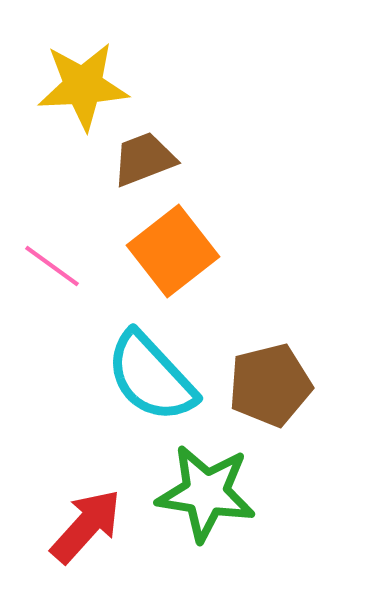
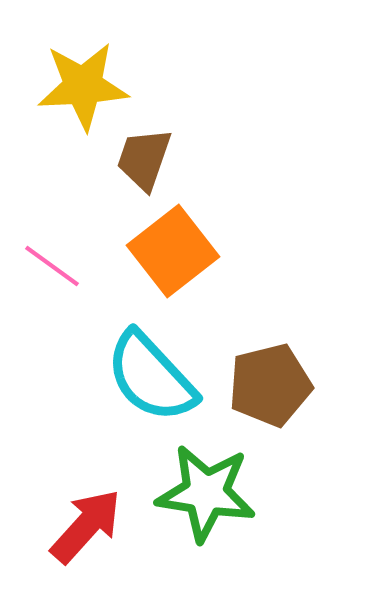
brown trapezoid: rotated 50 degrees counterclockwise
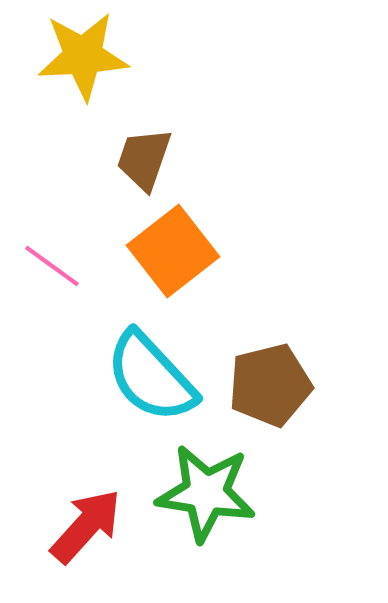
yellow star: moved 30 px up
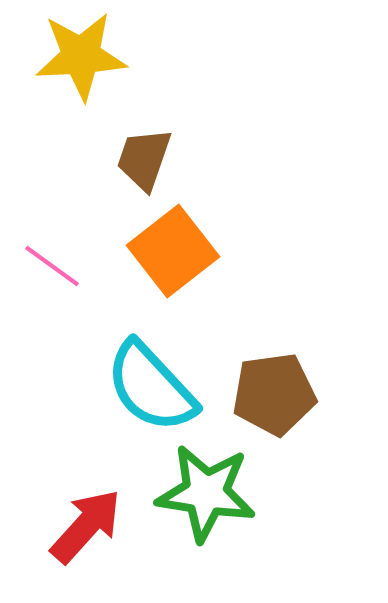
yellow star: moved 2 px left
cyan semicircle: moved 10 px down
brown pentagon: moved 4 px right, 9 px down; rotated 6 degrees clockwise
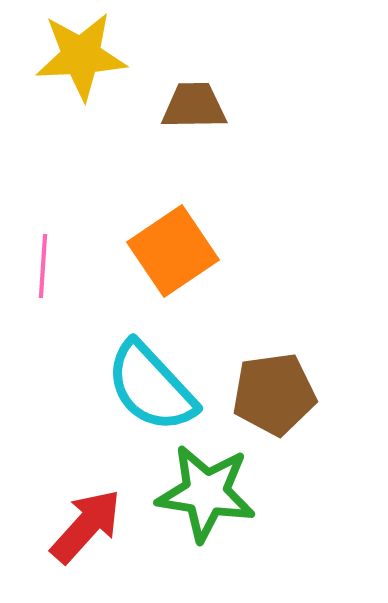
brown trapezoid: moved 50 px right, 53 px up; rotated 70 degrees clockwise
orange square: rotated 4 degrees clockwise
pink line: moved 9 px left; rotated 58 degrees clockwise
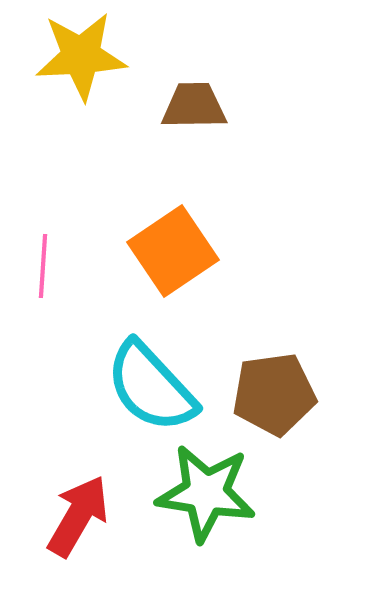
red arrow: moved 8 px left, 10 px up; rotated 12 degrees counterclockwise
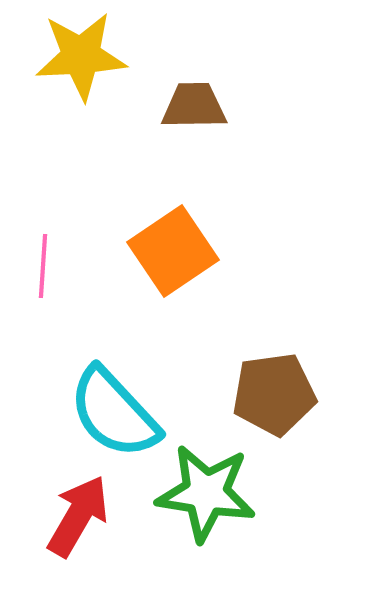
cyan semicircle: moved 37 px left, 26 px down
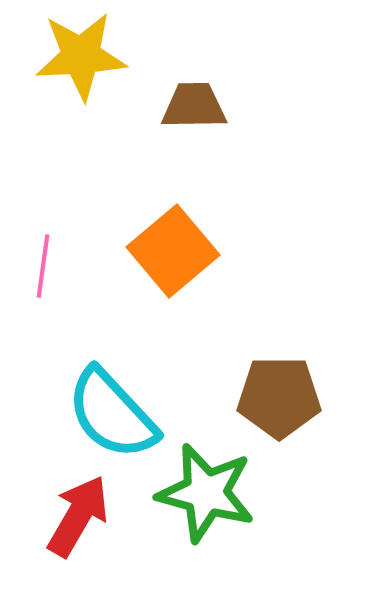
orange square: rotated 6 degrees counterclockwise
pink line: rotated 4 degrees clockwise
brown pentagon: moved 5 px right, 3 px down; rotated 8 degrees clockwise
cyan semicircle: moved 2 px left, 1 px down
green star: rotated 6 degrees clockwise
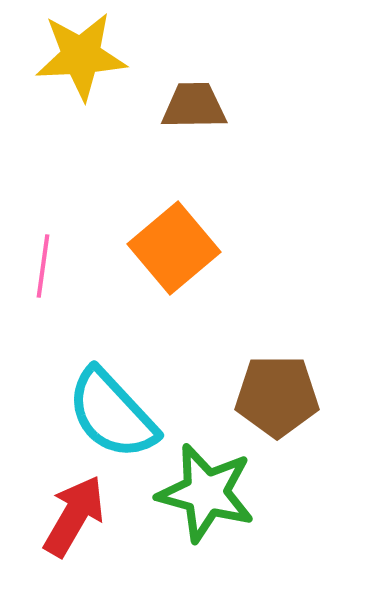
orange square: moved 1 px right, 3 px up
brown pentagon: moved 2 px left, 1 px up
red arrow: moved 4 px left
